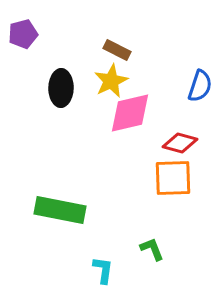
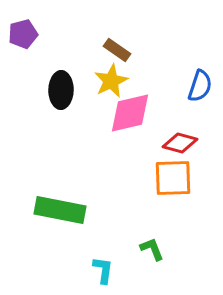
brown rectangle: rotated 8 degrees clockwise
black ellipse: moved 2 px down
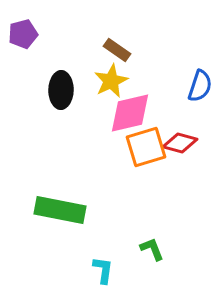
orange square: moved 27 px left, 31 px up; rotated 15 degrees counterclockwise
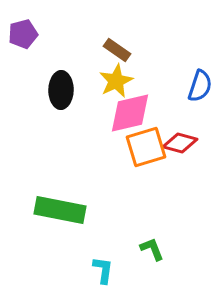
yellow star: moved 5 px right
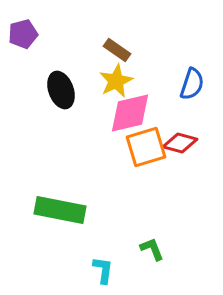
blue semicircle: moved 8 px left, 2 px up
black ellipse: rotated 21 degrees counterclockwise
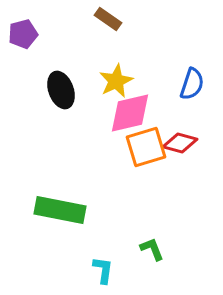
brown rectangle: moved 9 px left, 31 px up
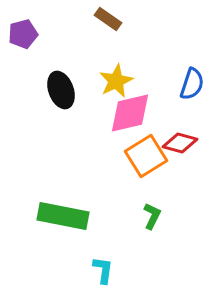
orange square: moved 9 px down; rotated 15 degrees counterclockwise
green rectangle: moved 3 px right, 6 px down
green L-shape: moved 33 px up; rotated 48 degrees clockwise
